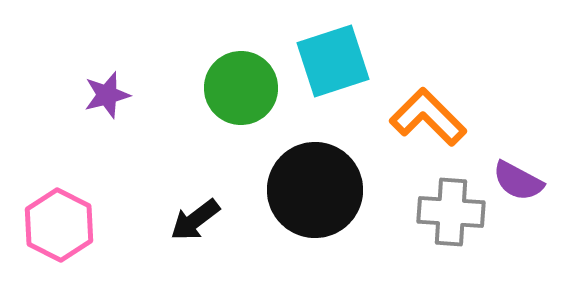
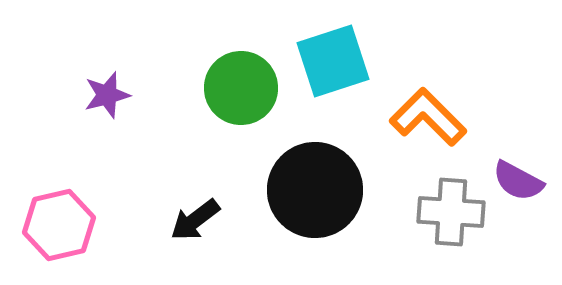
pink hexagon: rotated 20 degrees clockwise
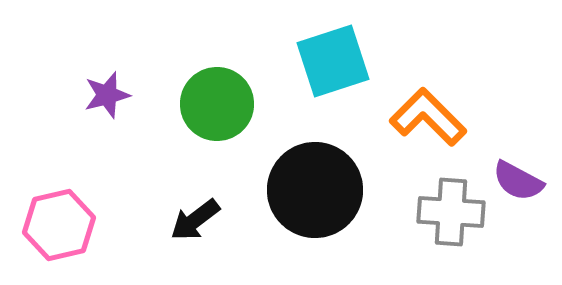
green circle: moved 24 px left, 16 px down
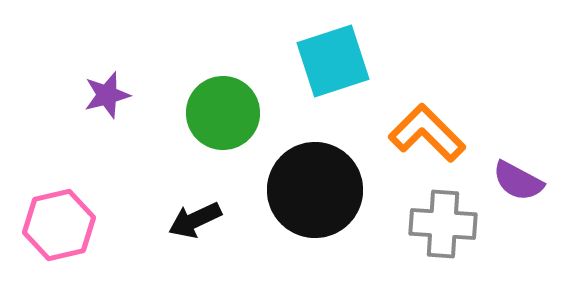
green circle: moved 6 px right, 9 px down
orange L-shape: moved 1 px left, 16 px down
gray cross: moved 8 px left, 12 px down
black arrow: rotated 12 degrees clockwise
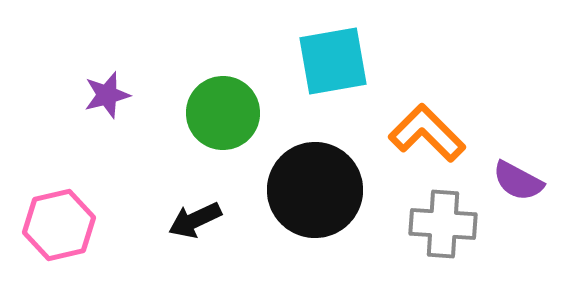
cyan square: rotated 8 degrees clockwise
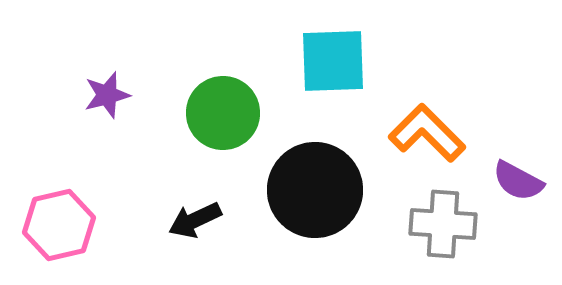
cyan square: rotated 8 degrees clockwise
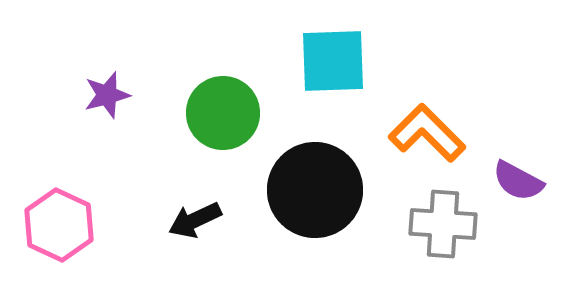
pink hexagon: rotated 22 degrees counterclockwise
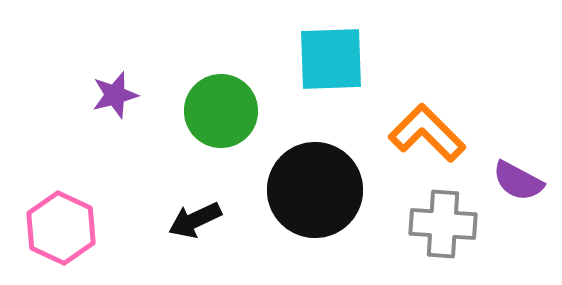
cyan square: moved 2 px left, 2 px up
purple star: moved 8 px right
green circle: moved 2 px left, 2 px up
pink hexagon: moved 2 px right, 3 px down
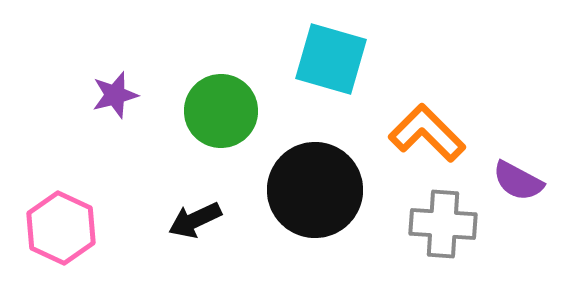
cyan square: rotated 18 degrees clockwise
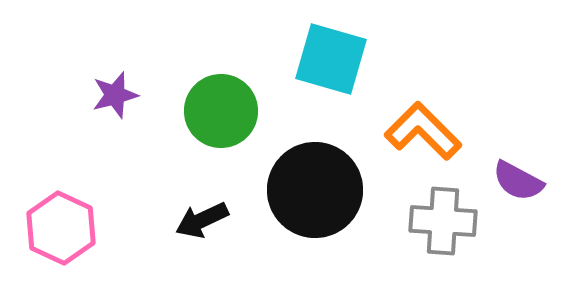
orange L-shape: moved 4 px left, 2 px up
black arrow: moved 7 px right
gray cross: moved 3 px up
